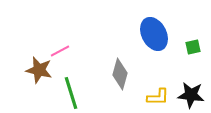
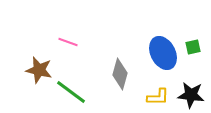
blue ellipse: moved 9 px right, 19 px down
pink line: moved 8 px right, 9 px up; rotated 48 degrees clockwise
green line: moved 1 px up; rotated 36 degrees counterclockwise
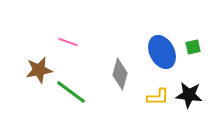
blue ellipse: moved 1 px left, 1 px up
brown star: rotated 24 degrees counterclockwise
black star: moved 2 px left
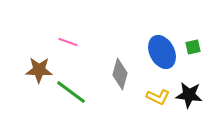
brown star: rotated 12 degrees clockwise
yellow L-shape: rotated 25 degrees clockwise
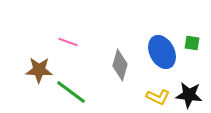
green square: moved 1 px left, 4 px up; rotated 21 degrees clockwise
gray diamond: moved 9 px up
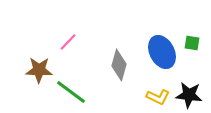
pink line: rotated 66 degrees counterclockwise
gray diamond: moved 1 px left
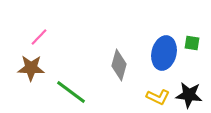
pink line: moved 29 px left, 5 px up
blue ellipse: moved 2 px right, 1 px down; rotated 40 degrees clockwise
brown star: moved 8 px left, 2 px up
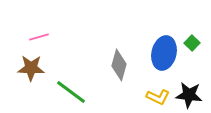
pink line: rotated 30 degrees clockwise
green square: rotated 35 degrees clockwise
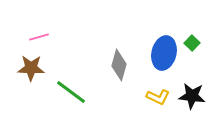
black star: moved 3 px right, 1 px down
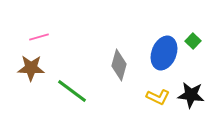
green square: moved 1 px right, 2 px up
blue ellipse: rotated 8 degrees clockwise
green line: moved 1 px right, 1 px up
black star: moved 1 px left, 1 px up
